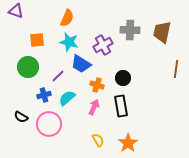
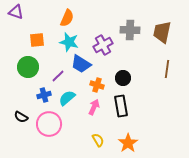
purple triangle: moved 1 px down
brown line: moved 9 px left
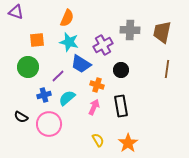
black circle: moved 2 px left, 8 px up
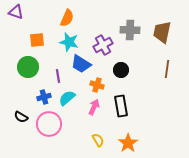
purple line: rotated 56 degrees counterclockwise
blue cross: moved 2 px down
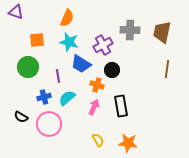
black circle: moved 9 px left
orange star: rotated 30 degrees counterclockwise
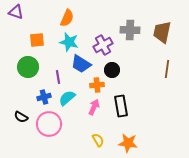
purple line: moved 1 px down
orange cross: rotated 24 degrees counterclockwise
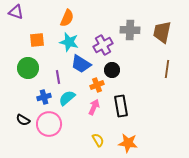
green circle: moved 1 px down
orange cross: rotated 16 degrees counterclockwise
black semicircle: moved 2 px right, 3 px down
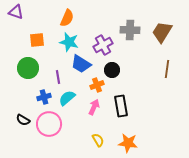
brown trapezoid: rotated 20 degrees clockwise
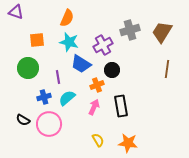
gray cross: rotated 18 degrees counterclockwise
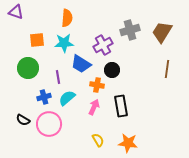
orange semicircle: rotated 18 degrees counterclockwise
cyan star: moved 5 px left, 1 px down; rotated 18 degrees counterclockwise
orange cross: rotated 32 degrees clockwise
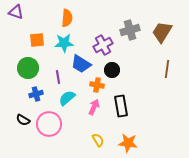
blue cross: moved 8 px left, 3 px up
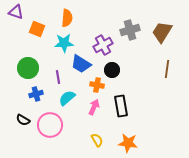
orange square: moved 11 px up; rotated 28 degrees clockwise
pink circle: moved 1 px right, 1 px down
yellow semicircle: moved 1 px left
